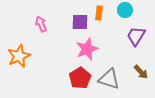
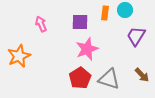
orange rectangle: moved 6 px right
brown arrow: moved 1 px right, 3 px down
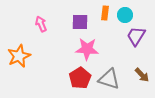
cyan circle: moved 5 px down
pink star: rotated 25 degrees clockwise
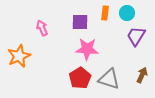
cyan circle: moved 2 px right, 2 px up
pink arrow: moved 1 px right, 4 px down
brown arrow: rotated 112 degrees counterclockwise
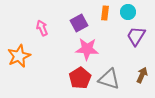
cyan circle: moved 1 px right, 1 px up
purple square: moved 1 px left, 1 px down; rotated 30 degrees counterclockwise
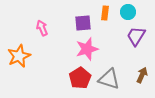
purple square: moved 4 px right; rotated 24 degrees clockwise
pink star: rotated 20 degrees counterclockwise
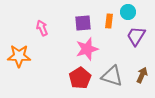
orange rectangle: moved 4 px right, 8 px down
orange star: rotated 25 degrees clockwise
gray triangle: moved 3 px right, 3 px up
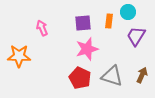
red pentagon: rotated 15 degrees counterclockwise
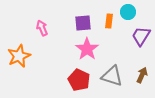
purple trapezoid: moved 5 px right
pink star: rotated 20 degrees counterclockwise
orange star: rotated 25 degrees counterclockwise
red pentagon: moved 1 px left, 2 px down
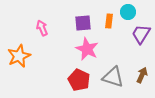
purple trapezoid: moved 2 px up
pink star: rotated 10 degrees counterclockwise
gray triangle: moved 1 px right, 1 px down
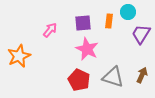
pink arrow: moved 8 px right, 2 px down; rotated 63 degrees clockwise
